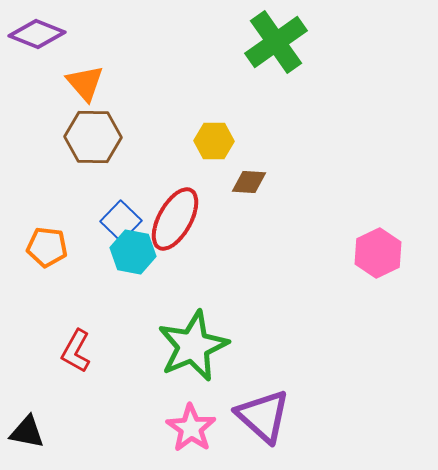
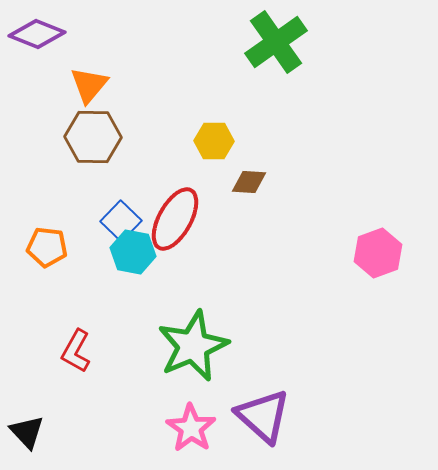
orange triangle: moved 4 px right, 2 px down; rotated 21 degrees clockwise
pink hexagon: rotated 6 degrees clockwise
black triangle: rotated 36 degrees clockwise
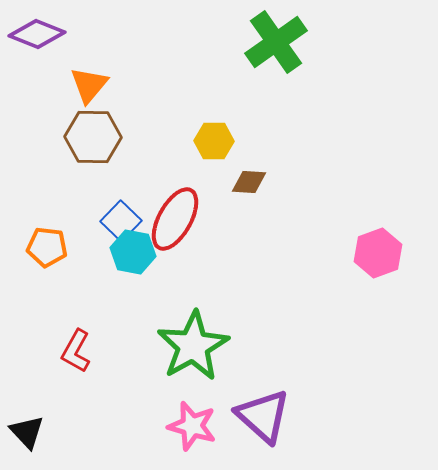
green star: rotated 6 degrees counterclockwise
pink star: moved 1 px right, 2 px up; rotated 18 degrees counterclockwise
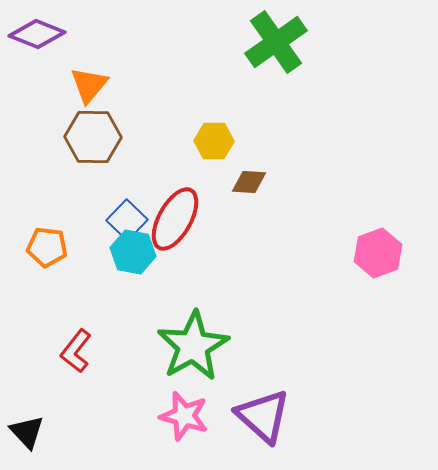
blue square: moved 6 px right, 1 px up
red L-shape: rotated 9 degrees clockwise
pink star: moved 8 px left, 10 px up
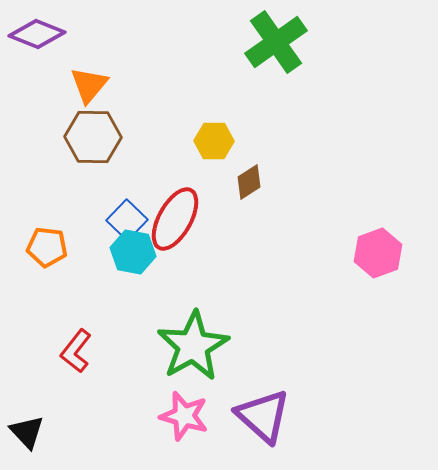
brown diamond: rotated 36 degrees counterclockwise
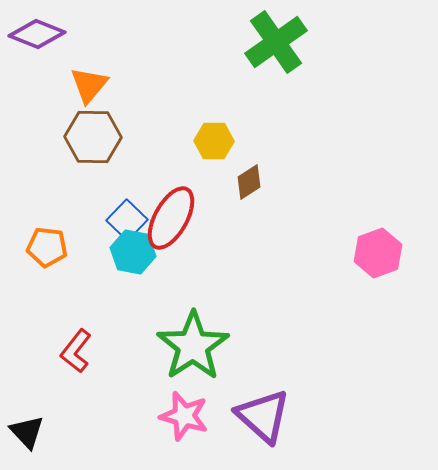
red ellipse: moved 4 px left, 1 px up
green star: rotated 4 degrees counterclockwise
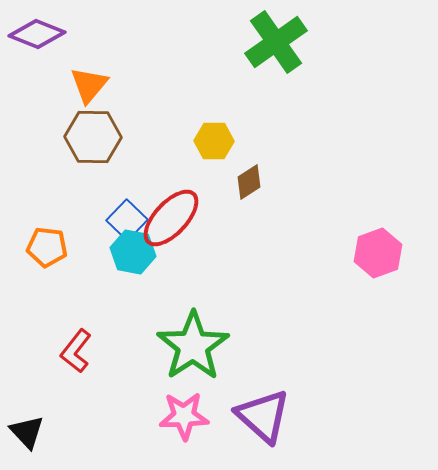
red ellipse: rotated 14 degrees clockwise
pink star: rotated 18 degrees counterclockwise
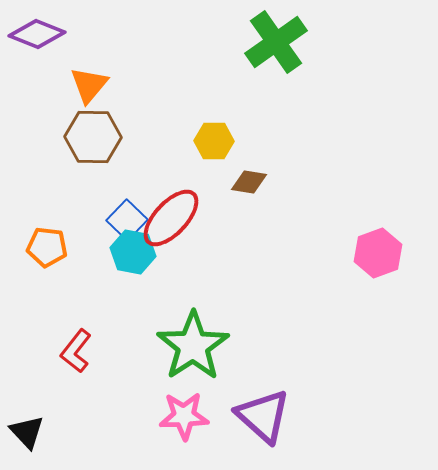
brown diamond: rotated 42 degrees clockwise
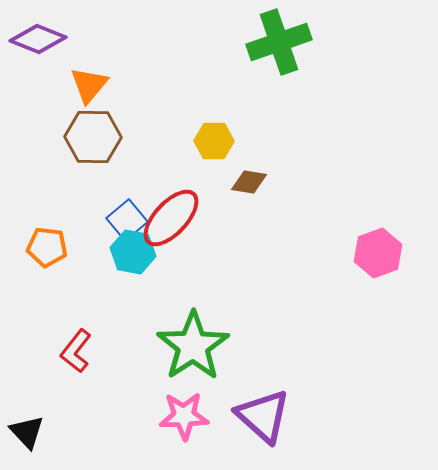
purple diamond: moved 1 px right, 5 px down
green cross: moved 3 px right; rotated 16 degrees clockwise
blue square: rotated 6 degrees clockwise
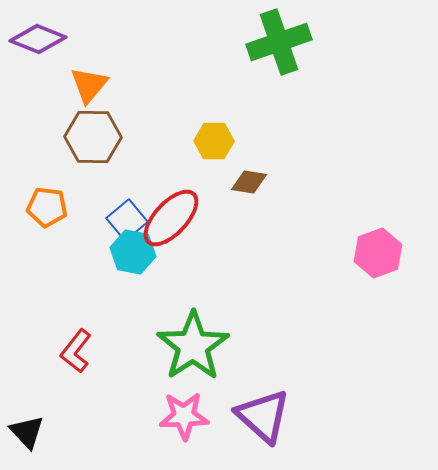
orange pentagon: moved 40 px up
